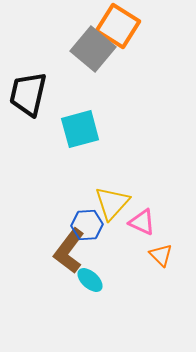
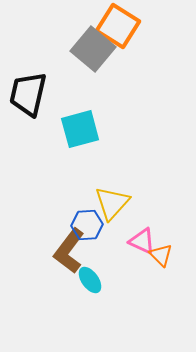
pink triangle: moved 19 px down
cyan ellipse: rotated 12 degrees clockwise
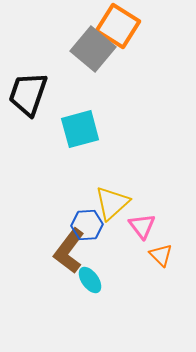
black trapezoid: rotated 6 degrees clockwise
yellow triangle: rotated 6 degrees clockwise
pink triangle: moved 15 px up; rotated 28 degrees clockwise
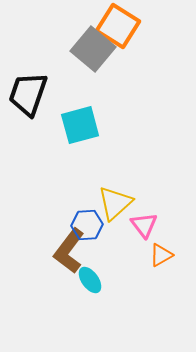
cyan square: moved 4 px up
yellow triangle: moved 3 px right
pink triangle: moved 2 px right, 1 px up
orange triangle: rotated 45 degrees clockwise
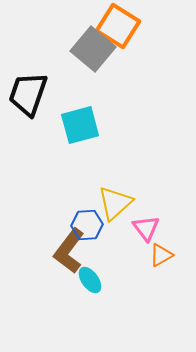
pink triangle: moved 2 px right, 3 px down
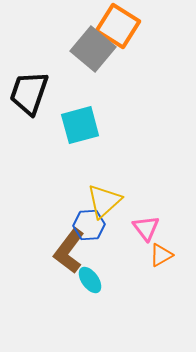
black trapezoid: moved 1 px right, 1 px up
yellow triangle: moved 11 px left, 2 px up
blue hexagon: moved 2 px right
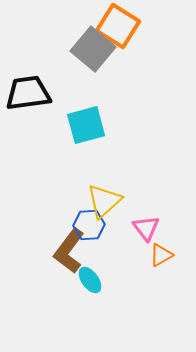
black trapezoid: moved 1 px left; rotated 63 degrees clockwise
cyan square: moved 6 px right
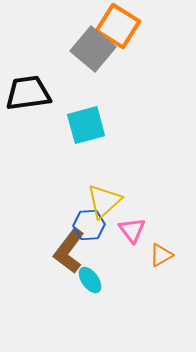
pink triangle: moved 14 px left, 2 px down
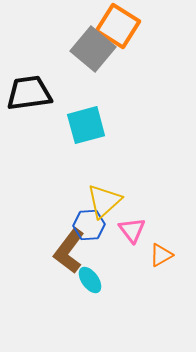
black trapezoid: moved 1 px right
